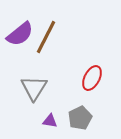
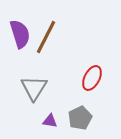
purple semicircle: rotated 68 degrees counterclockwise
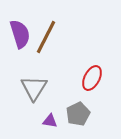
gray pentagon: moved 2 px left, 4 px up
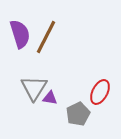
red ellipse: moved 8 px right, 14 px down
purple triangle: moved 23 px up
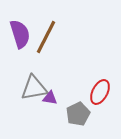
gray triangle: rotated 48 degrees clockwise
